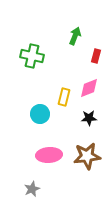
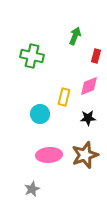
pink diamond: moved 2 px up
black star: moved 1 px left
brown star: moved 2 px left, 1 px up; rotated 12 degrees counterclockwise
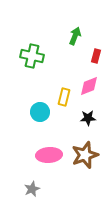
cyan circle: moved 2 px up
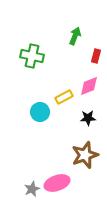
yellow rectangle: rotated 48 degrees clockwise
pink ellipse: moved 8 px right, 28 px down; rotated 15 degrees counterclockwise
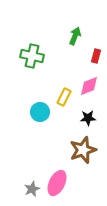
yellow rectangle: rotated 36 degrees counterclockwise
brown star: moved 2 px left, 5 px up
pink ellipse: rotated 45 degrees counterclockwise
